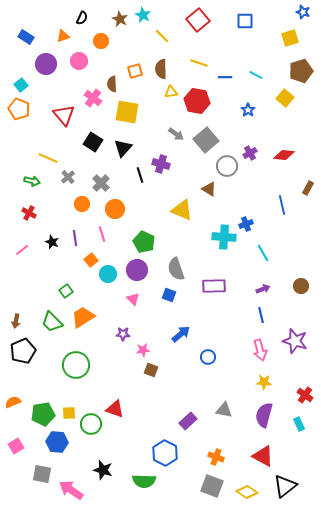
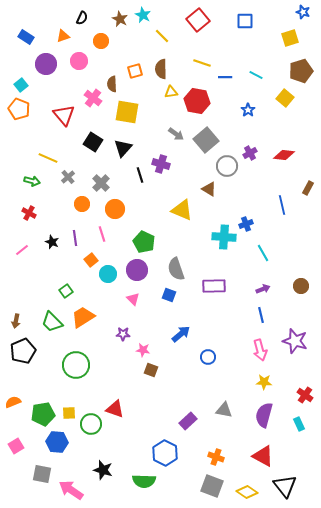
yellow line at (199, 63): moved 3 px right
pink star at (143, 350): rotated 16 degrees clockwise
black triangle at (285, 486): rotated 30 degrees counterclockwise
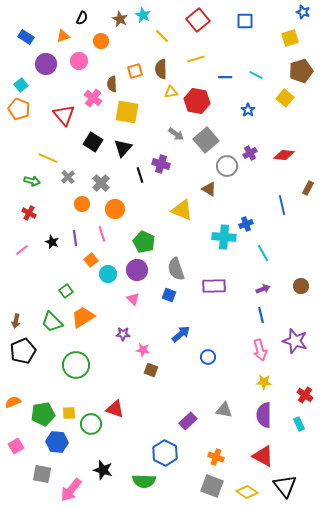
yellow line at (202, 63): moved 6 px left, 4 px up; rotated 36 degrees counterclockwise
purple semicircle at (264, 415): rotated 15 degrees counterclockwise
pink arrow at (71, 490): rotated 85 degrees counterclockwise
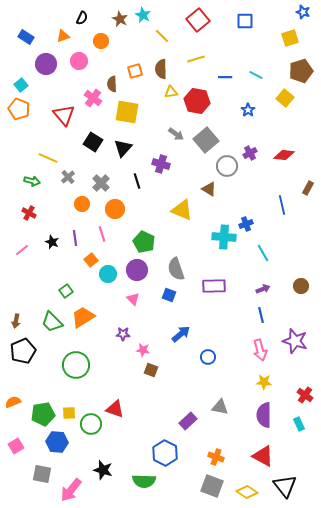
black line at (140, 175): moved 3 px left, 6 px down
gray triangle at (224, 410): moved 4 px left, 3 px up
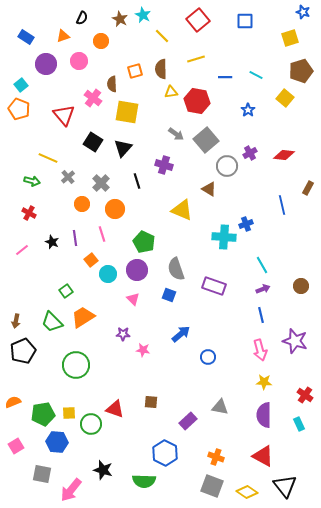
purple cross at (161, 164): moved 3 px right, 1 px down
cyan line at (263, 253): moved 1 px left, 12 px down
purple rectangle at (214, 286): rotated 20 degrees clockwise
brown square at (151, 370): moved 32 px down; rotated 16 degrees counterclockwise
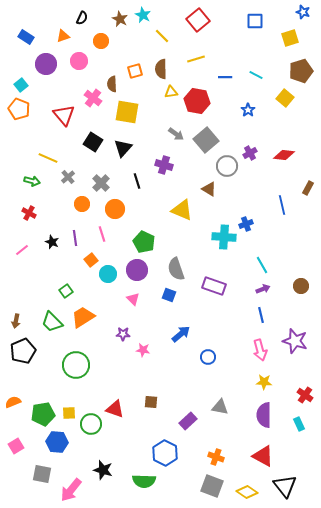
blue square at (245, 21): moved 10 px right
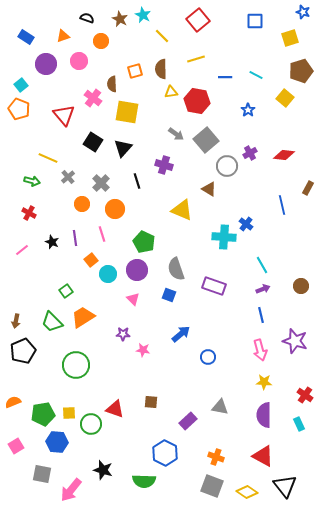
black semicircle at (82, 18): moved 5 px right; rotated 96 degrees counterclockwise
blue cross at (246, 224): rotated 32 degrees counterclockwise
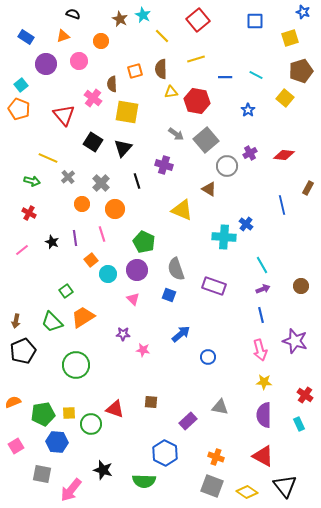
black semicircle at (87, 18): moved 14 px left, 4 px up
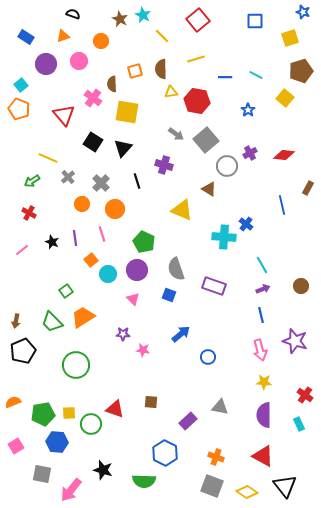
green arrow at (32, 181): rotated 133 degrees clockwise
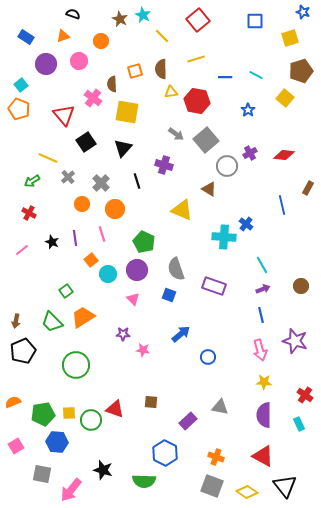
black square at (93, 142): moved 7 px left; rotated 24 degrees clockwise
green circle at (91, 424): moved 4 px up
